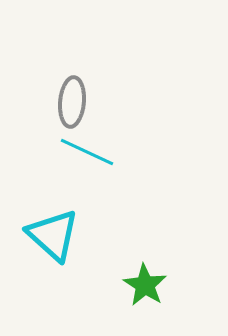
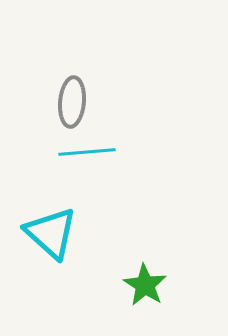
cyan line: rotated 30 degrees counterclockwise
cyan triangle: moved 2 px left, 2 px up
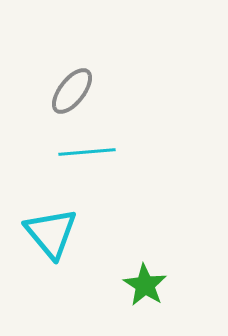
gray ellipse: moved 11 px up; rotated 33 degrees clockwise
cyan triangle: rotated 8 degrees clockwise
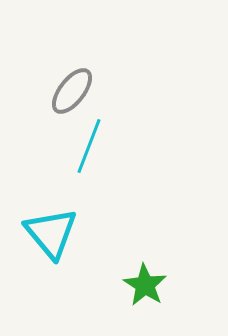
cyan line: moved 2 px right, 6 px up; rotated 64 degrees counterclockwise
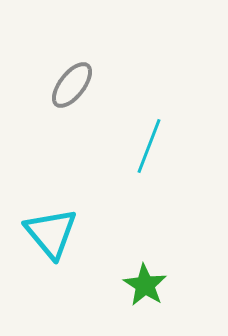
gray ellipse: moved 6 px up
cyan line: moved 60 px right
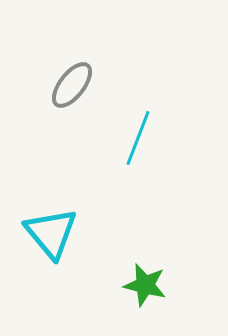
cyan line: moved 11 px left, 8 px up
green star: rotated 18 degrees counterclockwise
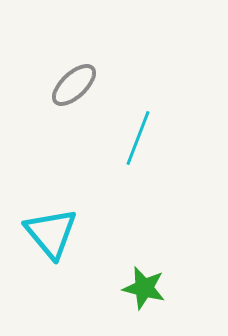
gray ellipse: moved 2 px right; rotated 9 degrees clockwise
green star: moved 1 px left, 3 px down
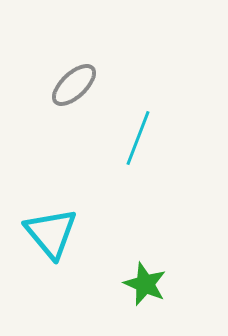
green star: moved 1 px right, 4 px up; rotated 9 degrees clockwise
